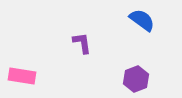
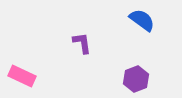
pink rectangle: rotated 16 degrees clockwise
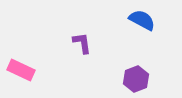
blue semicircle: rotated 8 degrees counterclockwise
pink rectangle: moved 1 px left, 6 px up
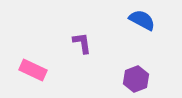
pink rectangle: moved 12 px right
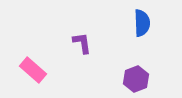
blue semicircle: moved 3 px down; rotated 60 degrees clockwise
pink rectangle: rotated 16 degrees clockwise
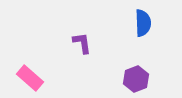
blue semicircle: moved 1 px right
pink rectangle: moved 3 px left, 8 px down
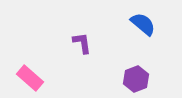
blue semicircle: moved 1 px down; rotated 48 degrees counterclockwise
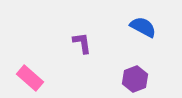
blue semicircle: moved 3 px down; rotated 12 degrees counterclockwise
purple hexagon: moved 1 px left
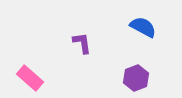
purple hexagon: moved 1 px right, 1 px up
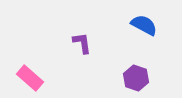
blue semicircle: moved 1 px right, 2 px up
purple hexagon: rotated 20 degrees counterclockwise
